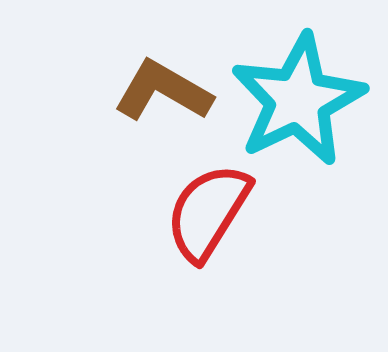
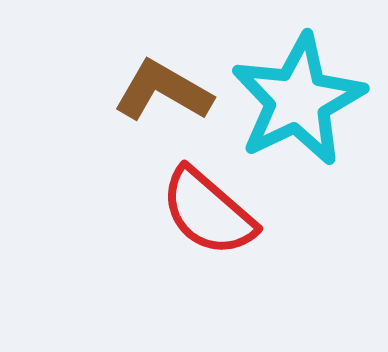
red semicircle: rotated 81 degrees counterclockwise
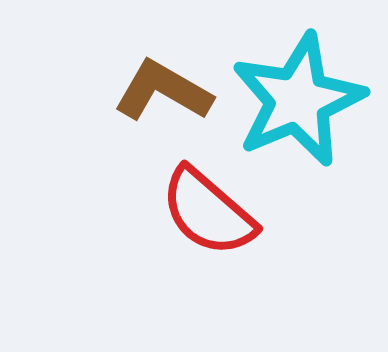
cyan star: rotated 3 degrees clockwise
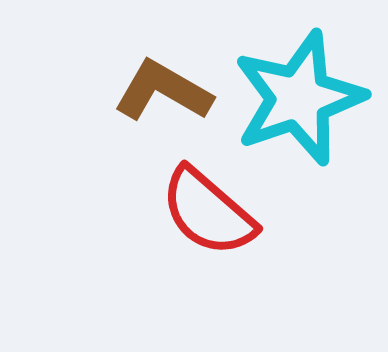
cyan star: moved 1 px right, 2 px up; rotated 4 degrees clockwise
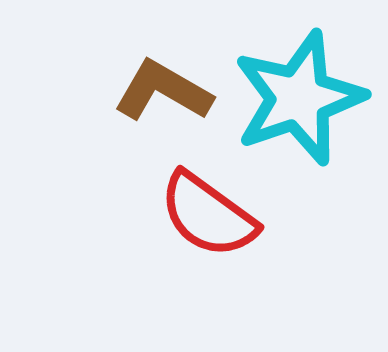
red semicircle: moved 3 px down; rotated 5 degrees counterclockwise
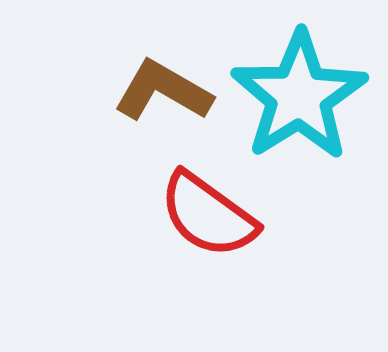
cyan star: moved 2 px up; rotated 13 degrees counterclockwise
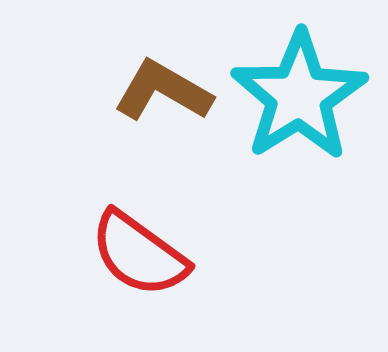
red semicircle: moved 69 px left, 39 px down
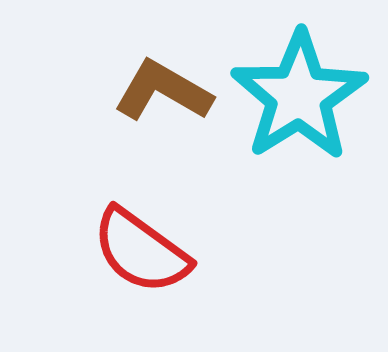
red semicircle: moved 2 px right, 3 px up
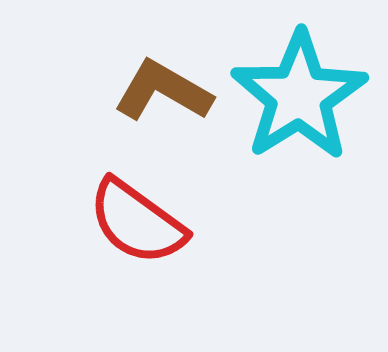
red semicircle: moved 4 px left, 29 px up
